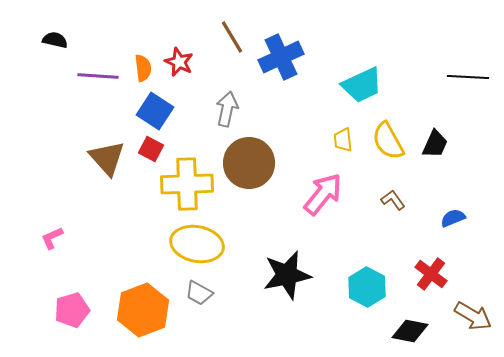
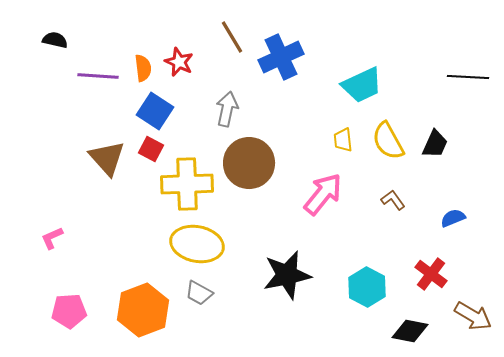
pink pentagon: moved 3 px left, 1 px down; rotated 12 degrees clockwise
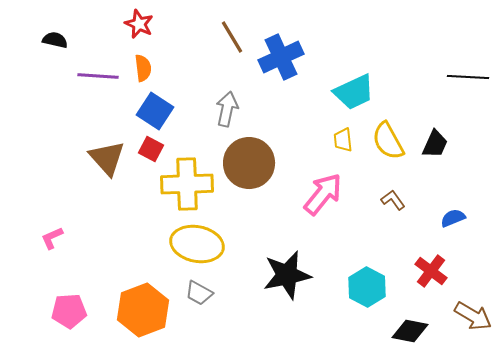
red star: moved 40 px left, 38 px up
cyan trapezoid: moved 8 px left, 7 px down
red cross: moved 3 px up
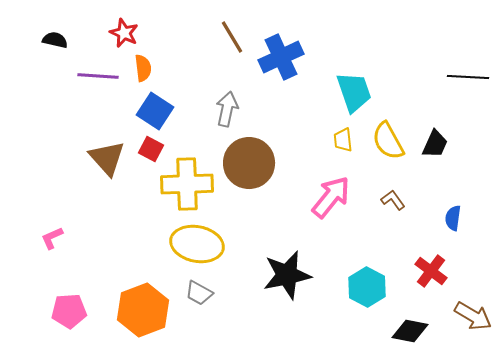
red star: moved 15 px left, 9 px down
cyan trapezoid: rotated 84 degrees counterclockwise
pink arrow: moved 8 px right, 3 px down
blue semicircle: rotated 60 degrees counterclockwise
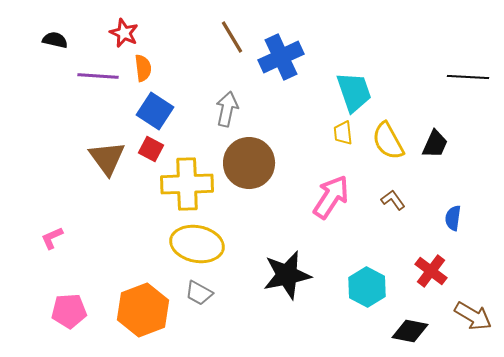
yellow trapezoid: moved 7 px up
brown triangle: rotated 6 degrees clockwise
pink arrow: rotated 6 degrees counterclockwise
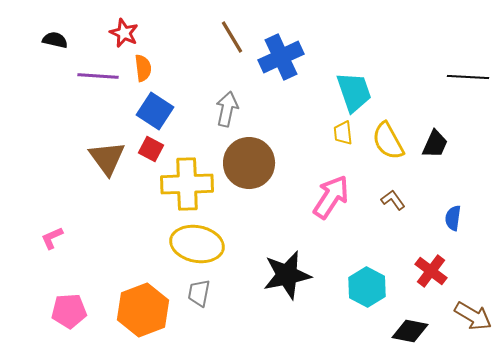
gray trapezoid: rotated 72 degrees clockwise
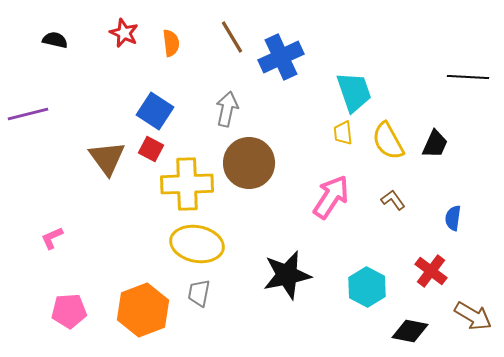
orange semicircle: moved 28 px right, 25 px up
purple line: moved 70 px left, 38 px down; rotated 18 degrees counterclockwise
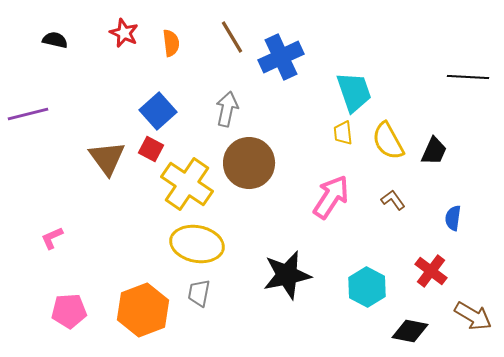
blue square: moved 3 px right; rotated 15 degrees clockwise
black trapezoid: moved 1 px left, 7 px down
yellow cross: rotated 36 degrees clockwise
